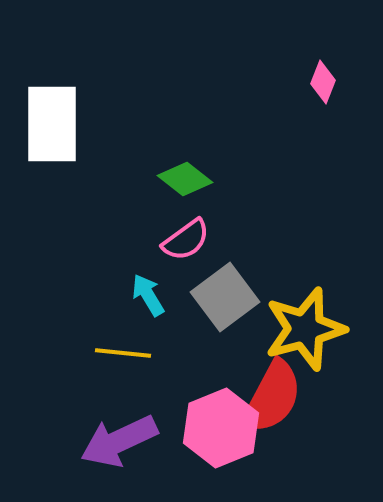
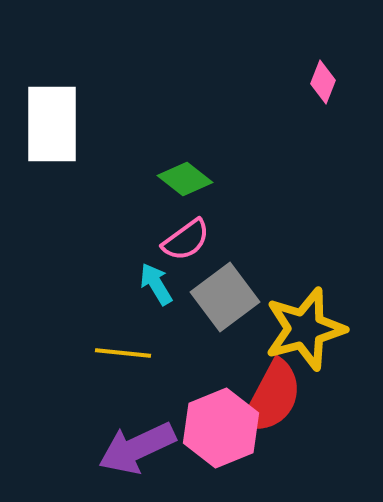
cyan arrow: moved 8 px right, 11 px up
purple arrow: moved 18 px right, 7 px down
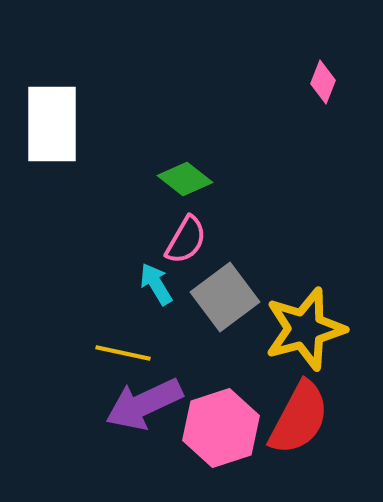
pink semicircle: rotated 24 degrees counterclockwise
yellow line: rotated 6 degrees clockwise
red semicircle: moved 27 px right, 21 px down
pink hexagon: rotated 4 degrees clockwise
purple arrow: moved 7 px right, 44 px up
